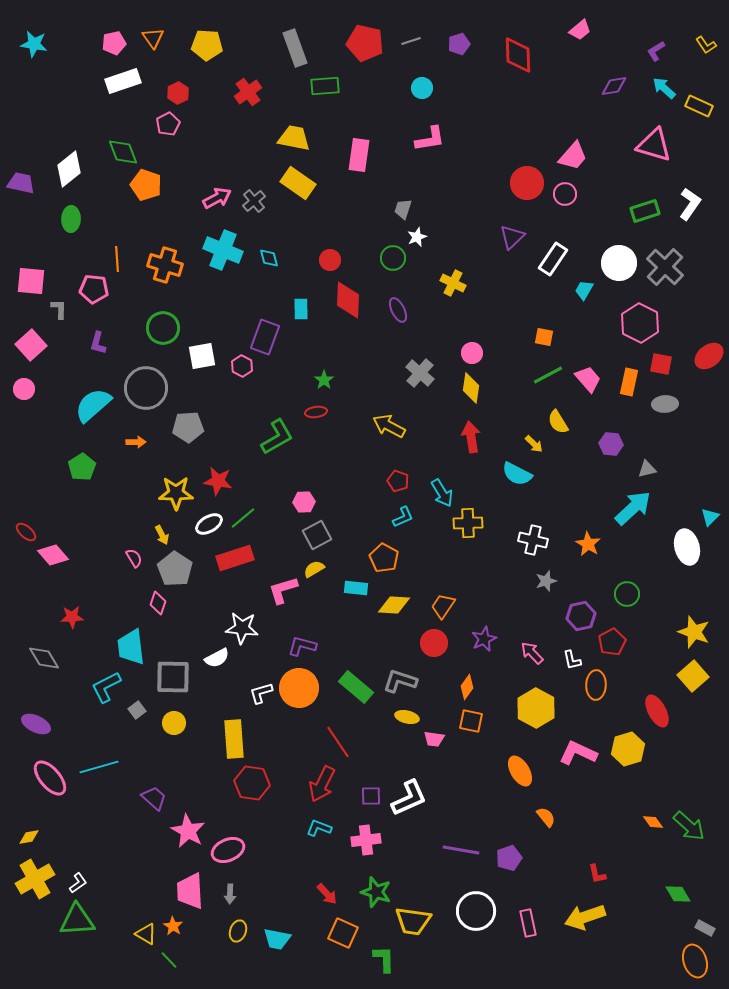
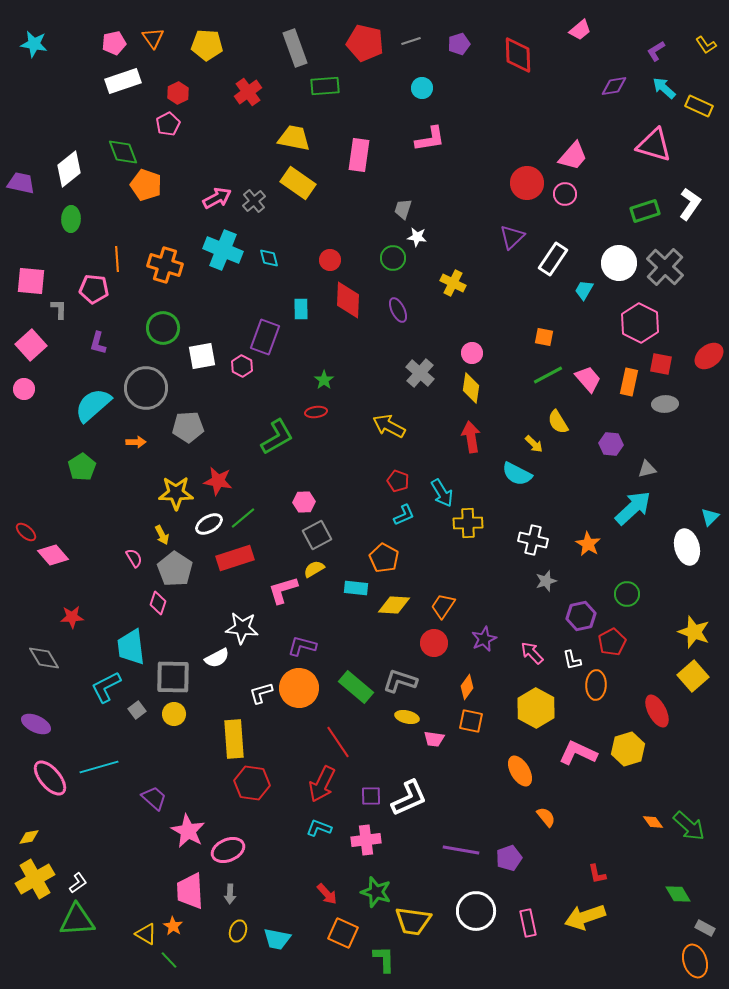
white star at (417, 237): rotated 30 degrees clockwise
cyan L-shape at (403, 517): moved 1 px right, 2 px up
yellow circle at (174, 723): moved 9 px up
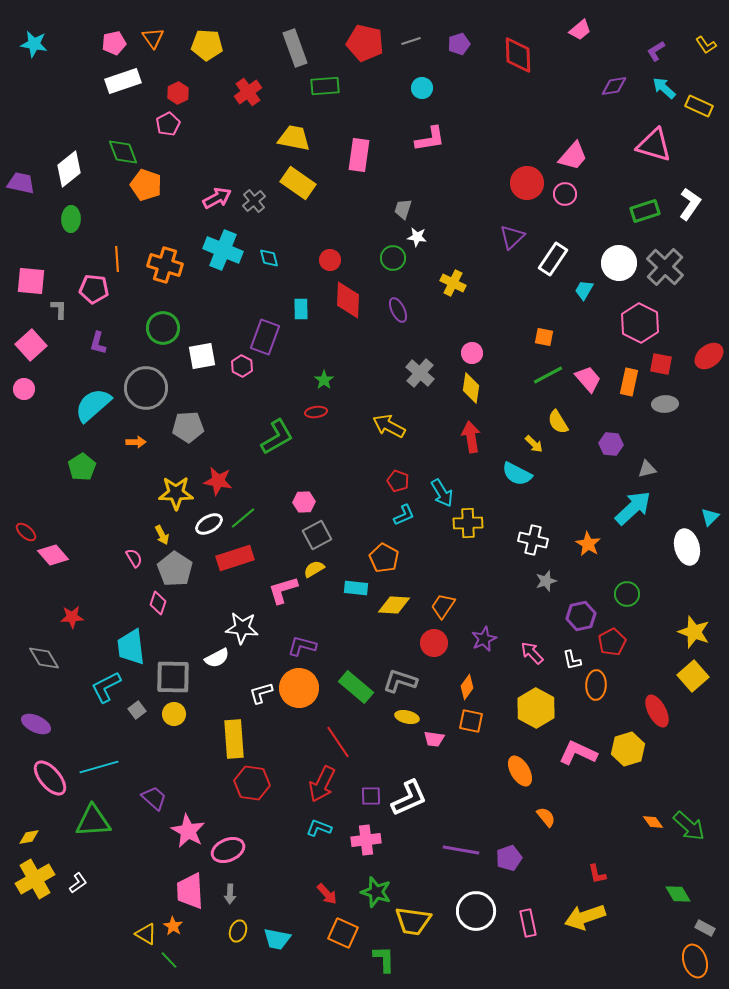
green triangle at (77, 920): moved 16 px right, 99 px up
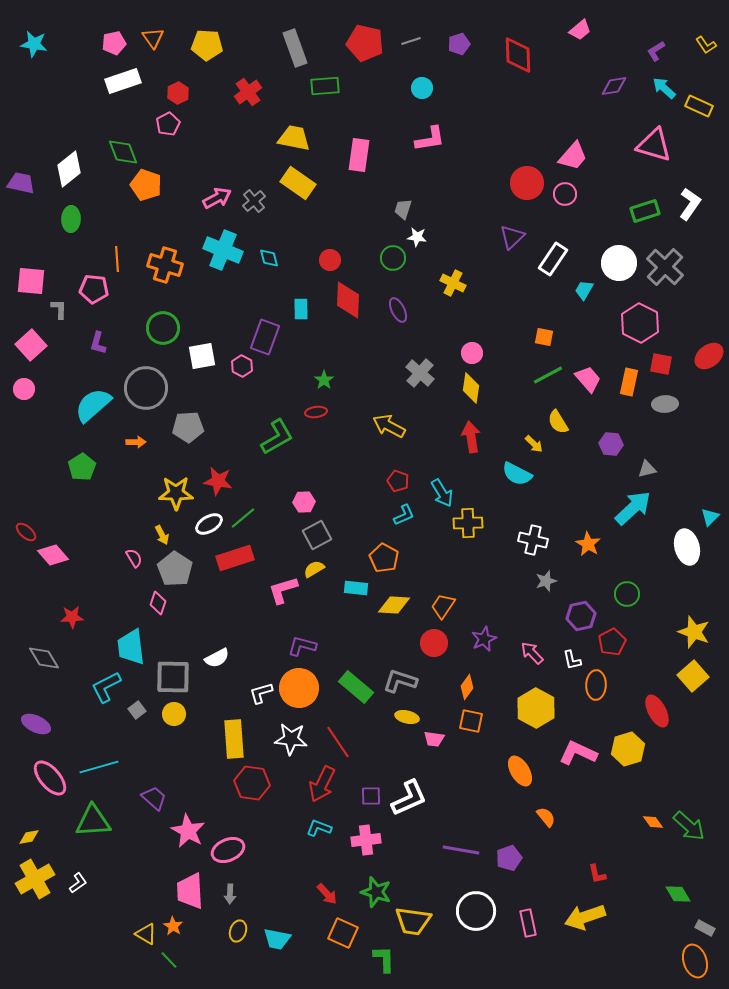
white star at (242, 628): moved 49 px right, 111 px down
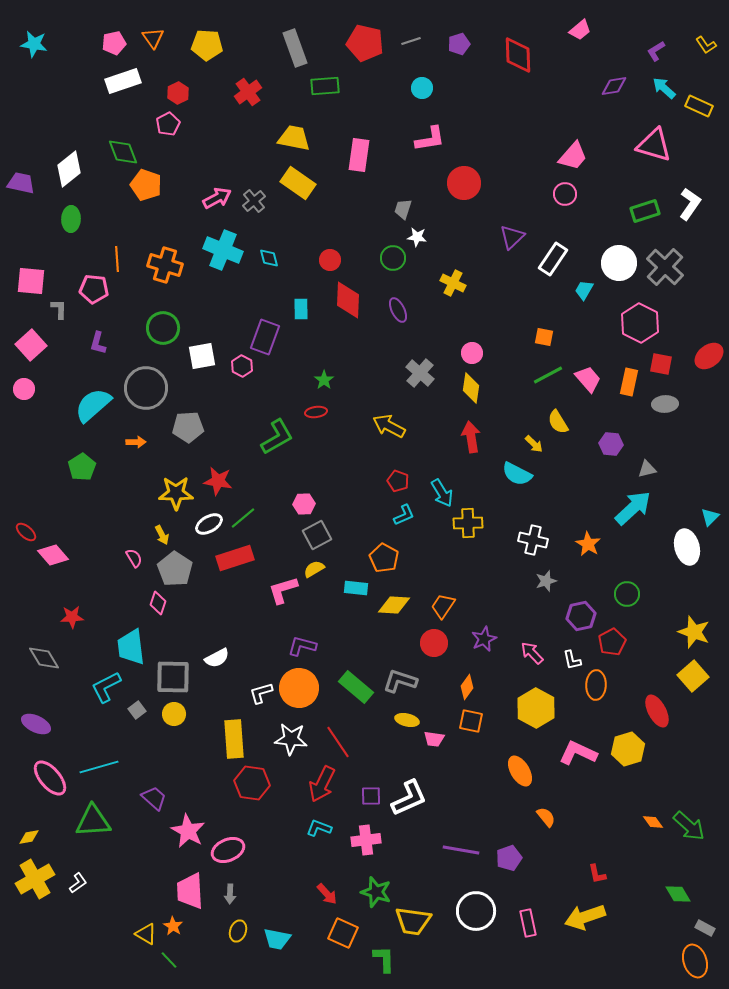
red circle at (527, 183): moved 63 px left
pink hexagon at (304, 502): moved 2 px down
yellow ellipse at (407, 717): moved 3 px down
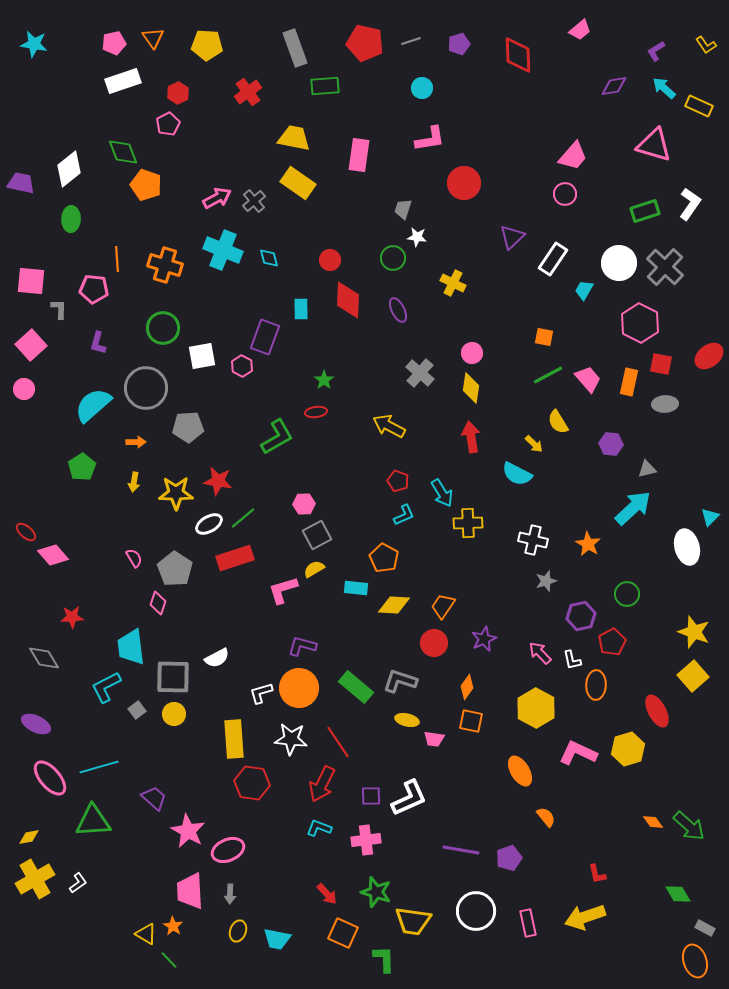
yellow arrow at (162, 535): moved 28 px left, 53 px up; rotated 36 degrees clockwise
pink arrow at (532, 653): moved 8 px right
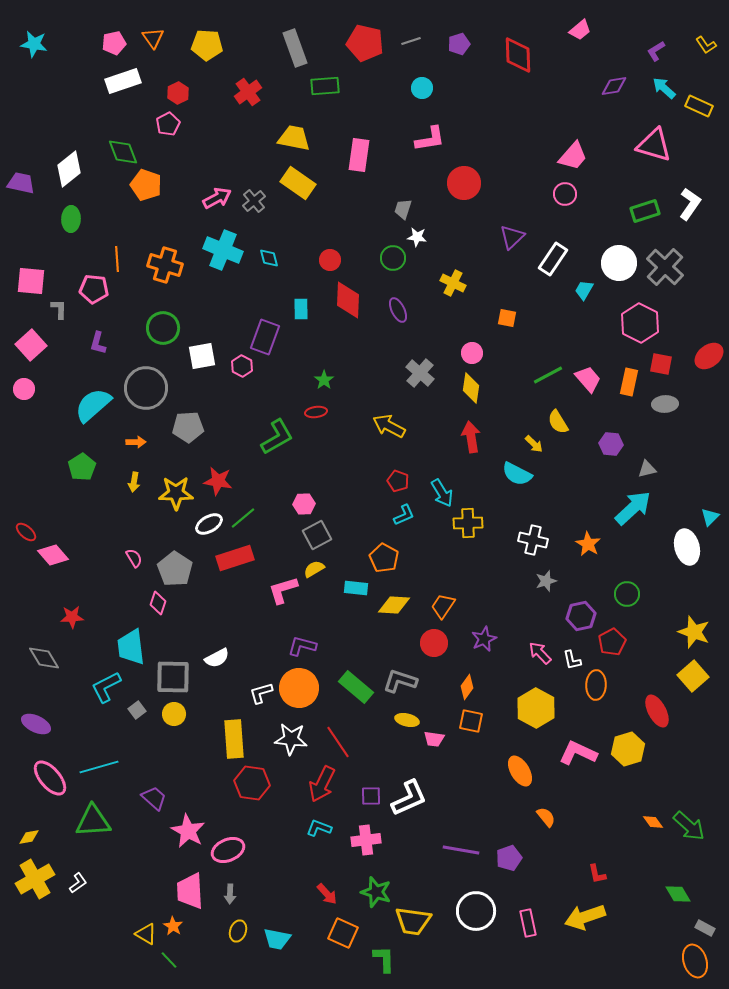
orange square at (544, 337): moved 37 px left, 19 px up
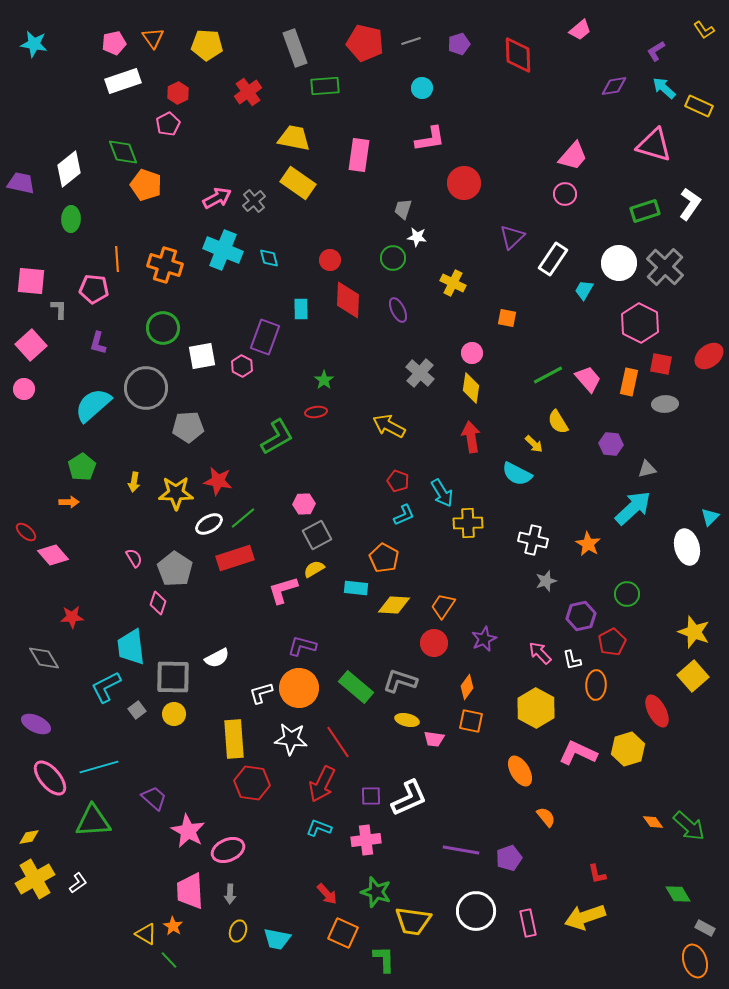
yellow L-shape at (706, 45): moved 2 px left, 15 px up
orange arrow at (136, 442): moved 67 px left, 60 px down
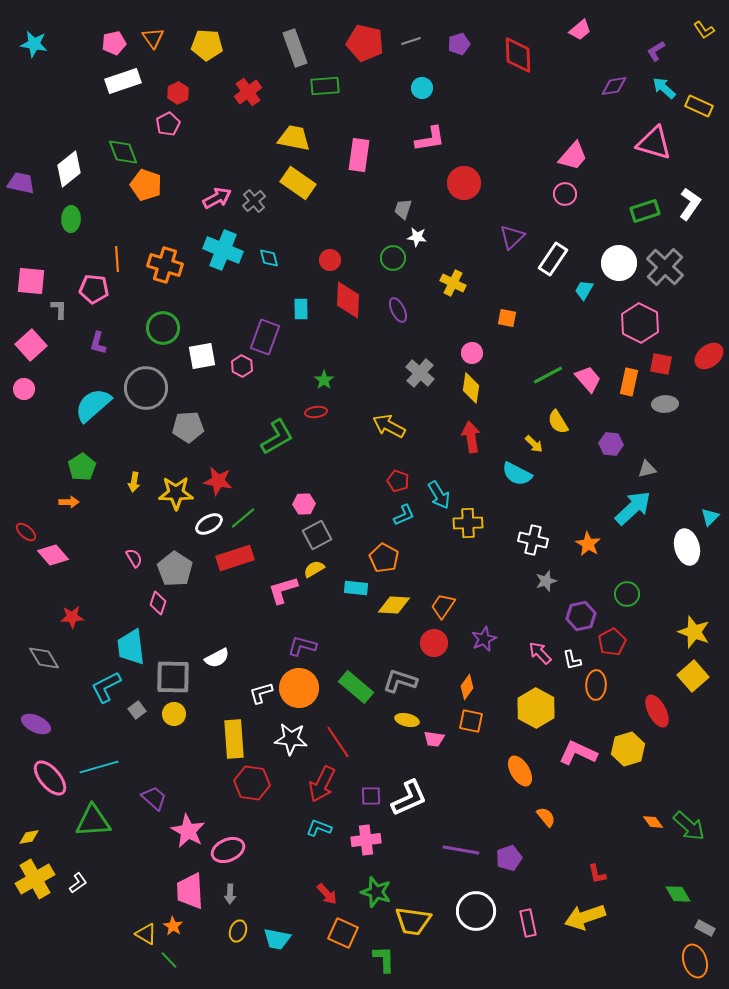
pink triangle at (654, 145): moved 2 px up
cyan arrow at (442, 493): moved 3 px left, 2 px down
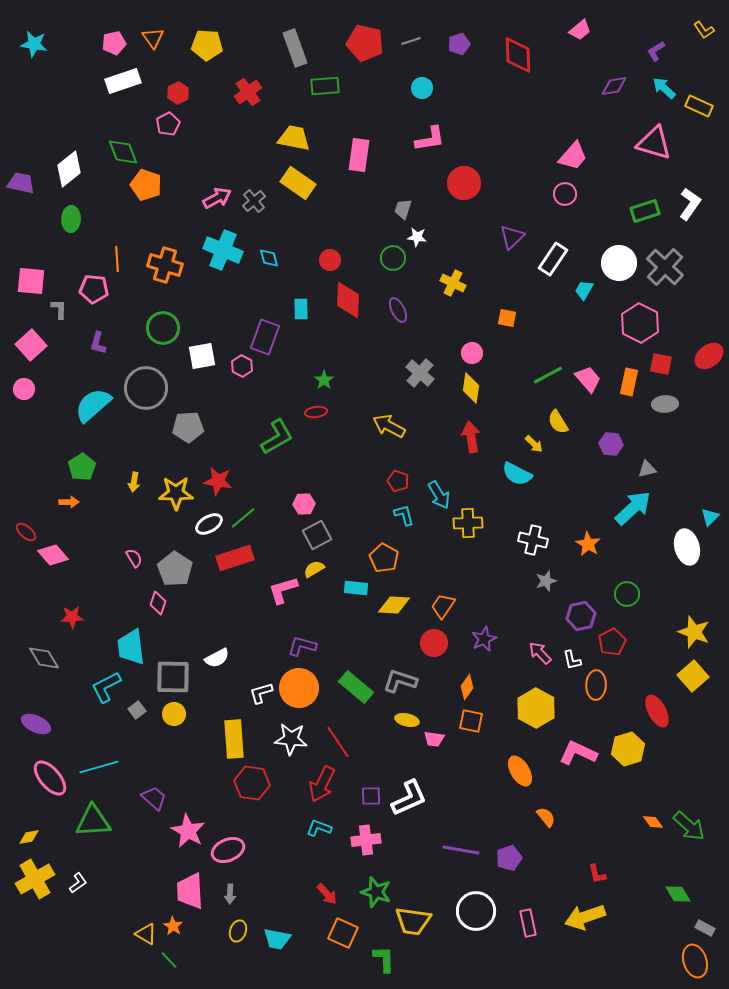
cyan L-shape at (404, 515): rotated 80 degrees counterclockwise
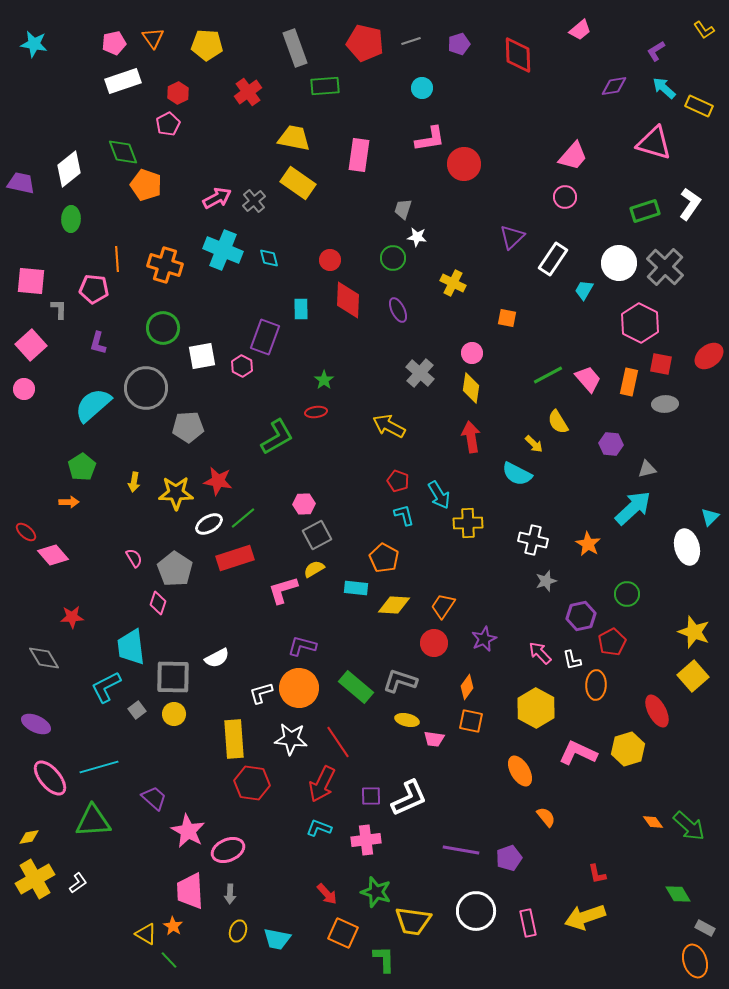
red circle at (464, 183): moved 19 px up
pink circle at (565, 194): moved 3 px down
